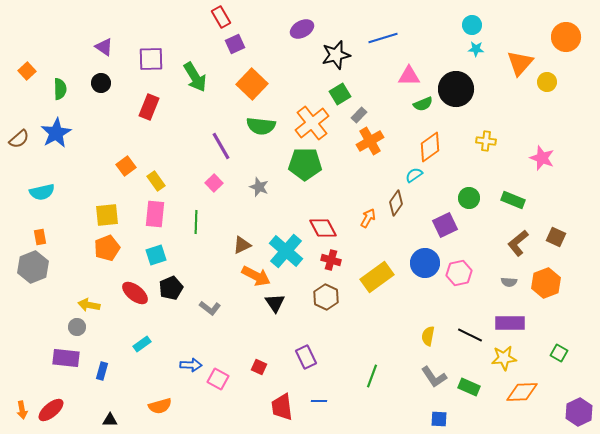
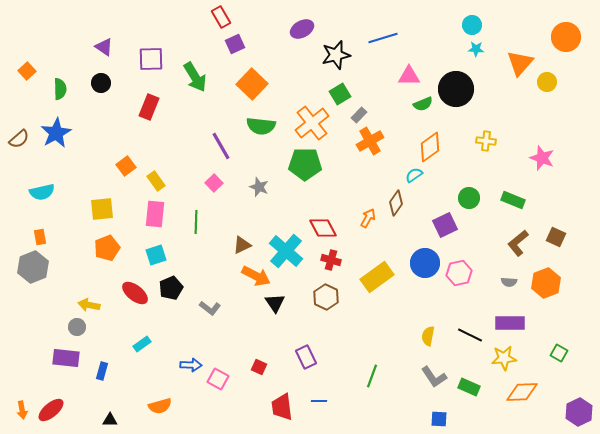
yellow square at (107, 215): moved 5 px left, 6 px up
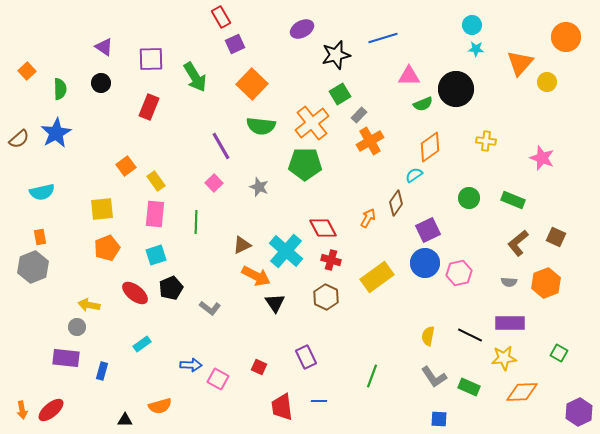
purple square at (445, 225): moved 17 px left, 5 px down
black triangle at (110, 420): moved 15 px right
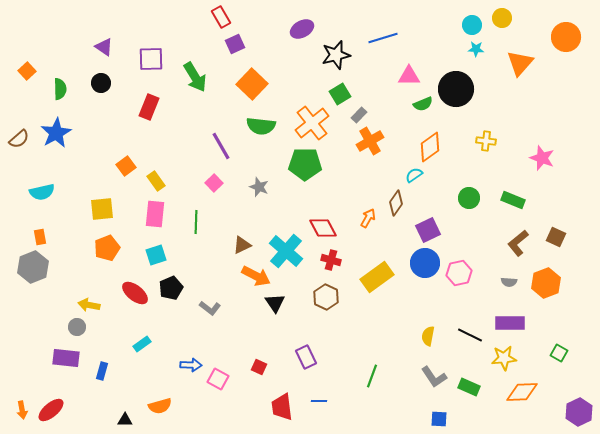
yellow circle at (547, 82): moved 45 px left, 64 px up
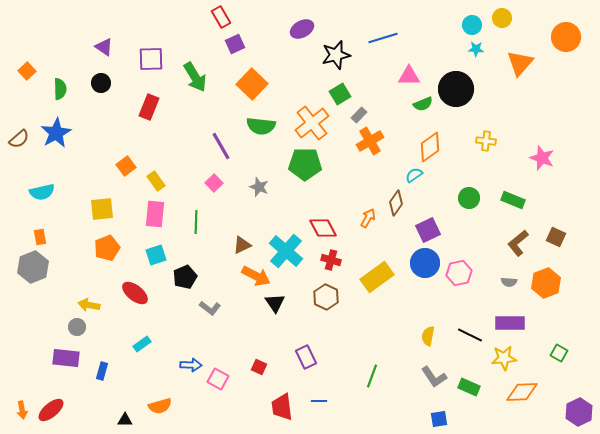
black pentagon at (171, 288): moved 14 px right, 11 px up
blue square at (439, 419): rotated 12 degrees counterclockwise
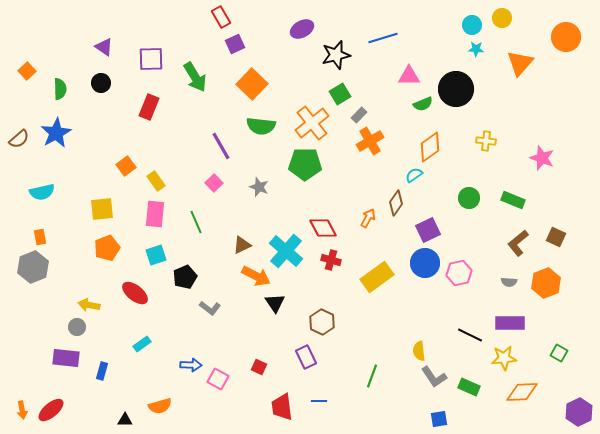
green line at (196, 222): rotated 25 degrees counterclockwise
brown hexagon at (326, 297): moved 4 px left, 25 px down
yellow semicircle at (428, 336): moved 9 px left, 15 px down; rotated 18 degrees counterclockwise
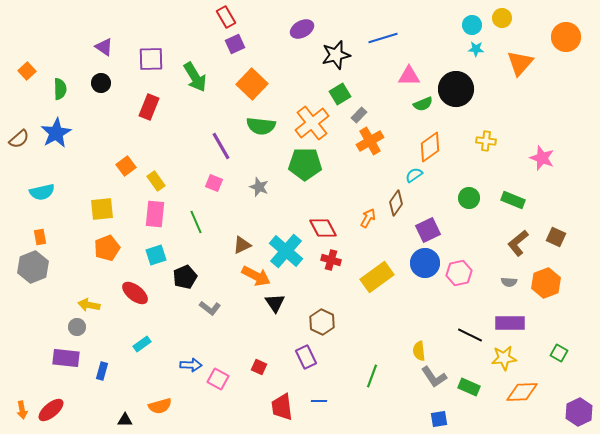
red rectangle at (221, 17): moved 5 px right
pink square at (214, 183): rotated 24 degrees counterclockwise
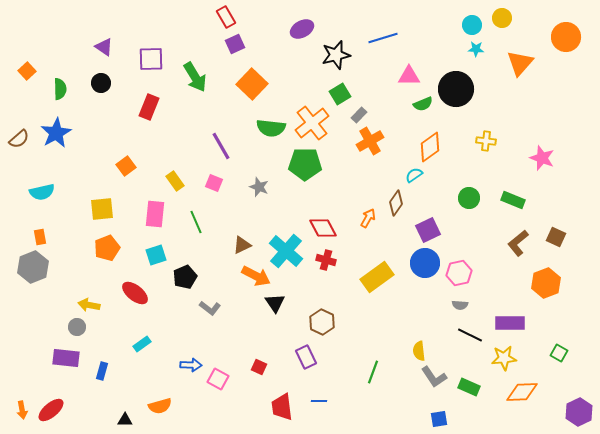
green semicircle at (261, 126): moved 10 px right, 2 px down
yellow rectangle at (156, 181): moved 19 px right
red cross at (331, 260): moved 5 px left
gray semicircle at (509, 282): moved 49 px left, 23 px down
green line at (372, 376): moved 1 px right, 4 px up
